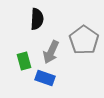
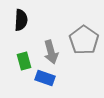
black semicircle: moved 16 px left, 1 px down
gray arrow: rotated 40 degrees counterclockwise
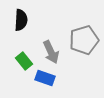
gray pentagon: rotated 20 degrees clockwise
gray arrow: rotated 10 degrees counterclockwise
green rectangle: rotated 24 degrees counterclockwise
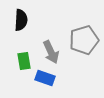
green rectangle: rotated 30 degrees clockwise
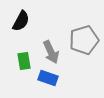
black semicircle: moved 1 px down; rotated 25 degrees clockwise
blue rectangle: moved 3 px right
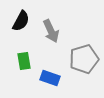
gray pentagon: moved 19 px down
gray arrow: moved 21 px up
blue rectangle: moved 2 px right
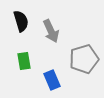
black semicircle: rotated 45 degrees counterclockwise
blue rectangle: moved 2 px right, 2 px down; rotated 48 degrees clockwise
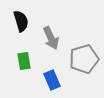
gray arrow: moved 7 px down
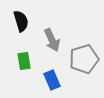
gray arrow: moved 1 px right, 2 px down
